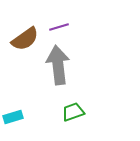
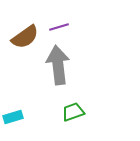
brown semicircle: moved 2 px up
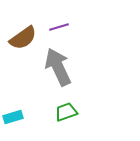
brown semicircle: moved 2 px left, 1 px down
gray arrow: moved 2 px down; rotated 18 degrees counterclockwise
green trapezoid: moved 7 px left
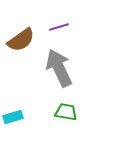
brown semicircle: moved 2 px left, 2 px down
gray arrow: moved 1 px right, 1 px down
green trapezoid: rotated 30 degrees clockwise
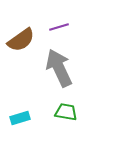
cyan rectangle: moved 7 px right, 1 px down
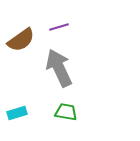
cyan rectangle: moved 3 px left, 5 px up
